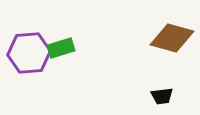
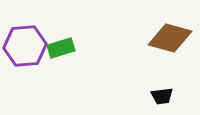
brown diamond: moved 2 px left
purple hexagon: moved 4 px left, 7 px up
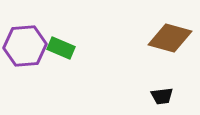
green rectangle: rotated 40 degrees clockwise
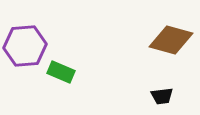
brown diamond: moved 1 px right, 2 px down
green rectangle: moved 24 px down
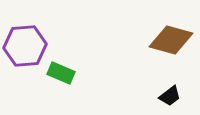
green rectangle: moved 1 px down
black trapezoid: moved 8 px right; rotated 30 degrees counterclockwise
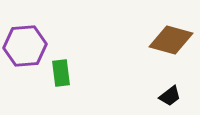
green rectangle: rotated 60 degrees clockwise
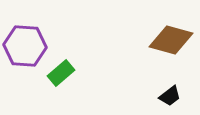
purple hexagon: rotated 9 degrees clockwise
green rectangle: rotated 56 degrees clockwise
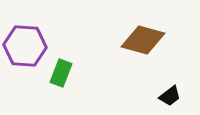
brown diamond: moved 28 px left
green rectangle: rotated 28 degrees counterclockwise
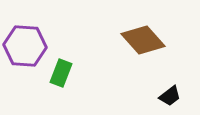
brown diamond: rotated 33 degrees clockwise
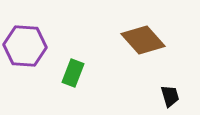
green rectangle: moved 12 px right
black trapezoid: rotated 70 degrees counterclockwise
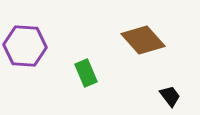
green rectangle: moved 13 px right; rotated 44 degrees counterclockwise
black trapezoid: rotated 20 degrees counterclockwise
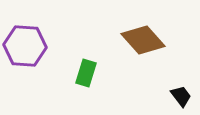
green rectangle: rotated 40 degrees clockwise
black trapezoid: moved 11 px right
